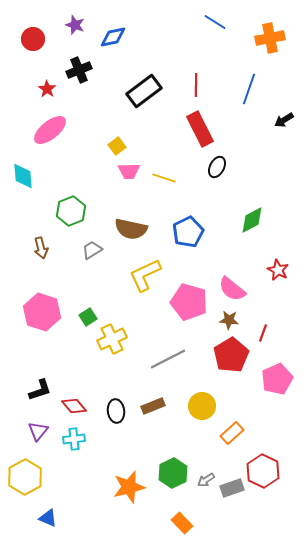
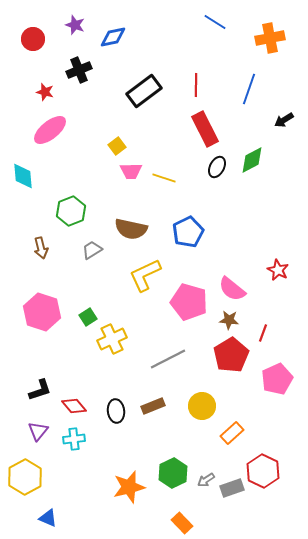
red star at (47, 89): moved 2 px left, 3 px down; rotated 18 degrees counterclockwise
red rectangle at (200, 129): moved 5 px right
pink trapezoid at (129, 171): moved 2 px right
green diamond at (252, 220): moved 60 px up
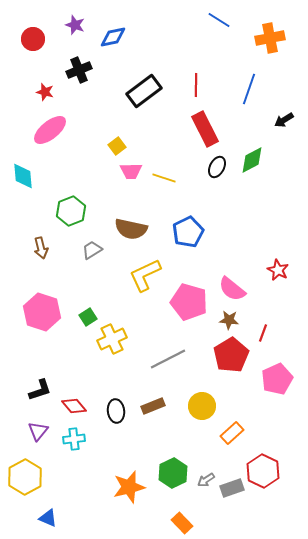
blue line at (215, 22): moved 4 px right, 2 px up
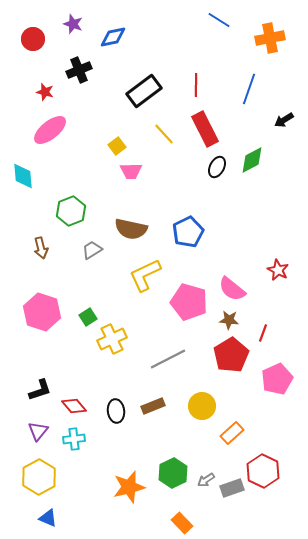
purple star at (75, 25): moved 2 px left, 1 px up
yellow line at (164, 178): moved 44 px up; rotated 30 degrees clockwise
yellow hexagon at (25, 477): moved 14 px right
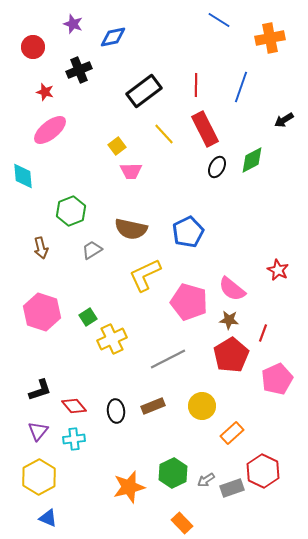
red circle at (33, 39): moved 8 px down
blue line at (249, 89): moved 8 px left, 2 px up
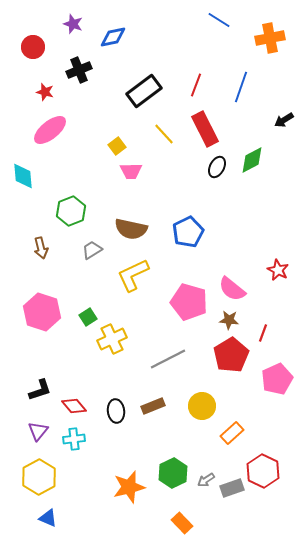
red line at (196, 85): rotated 20 degrees clockwise
yellow L-shape at (145, 275): moved 12 px left
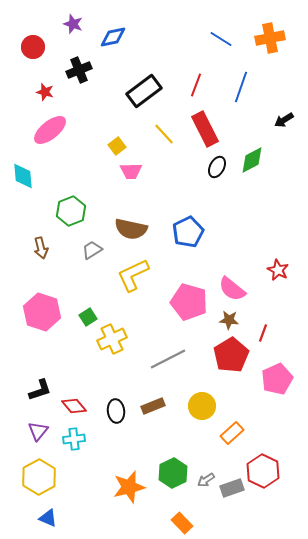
blue line at (219, 20): moved 2 px right, 19 px down
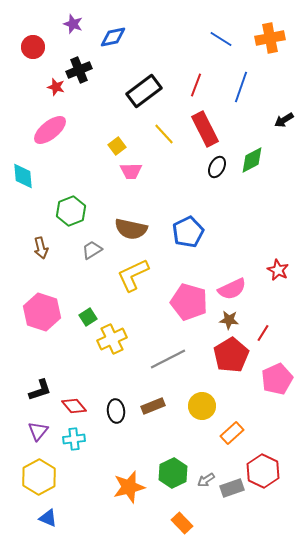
red star at (45, 92): moved 11 px right, 5 px up
pink semicircle at (232, 289): rotated 64 degrees counterclockwise
red line at (263, 333): rotated 12 degrees clockwise
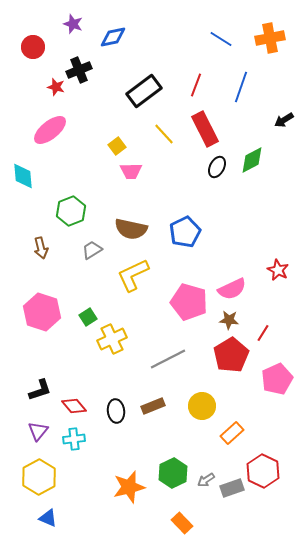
blue pentagon at (188, 232): moved 3 px left
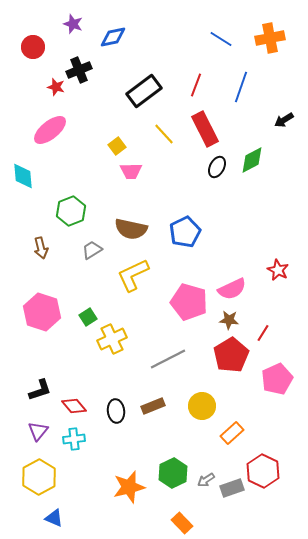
blue triangle at (48, 518): moved 6 px right
